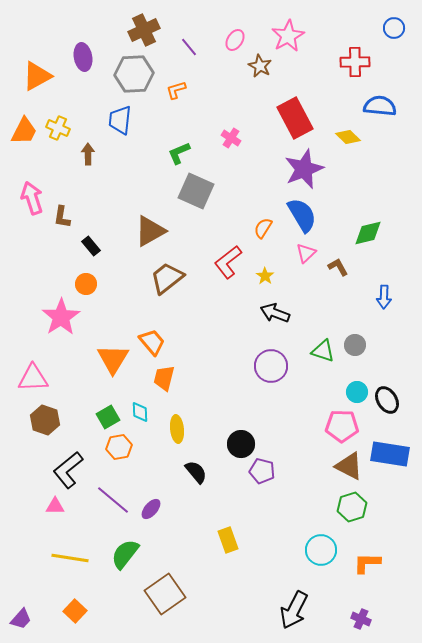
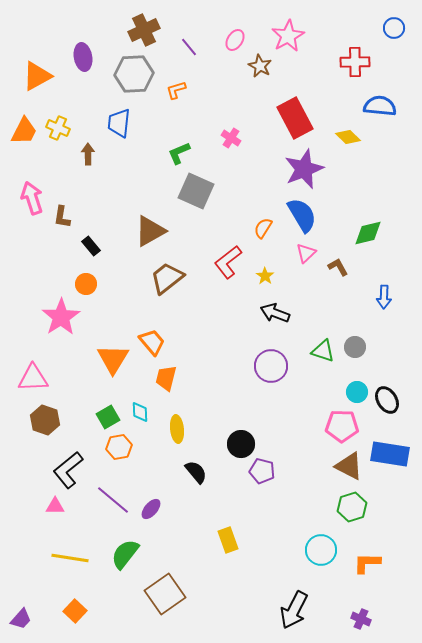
blue trapezoid at (120, 120): moved 1 px left, 3 px down
gray circle at (355, 345): moved 2 px down
orange trapezoid at (164, 378): moved 2 px right
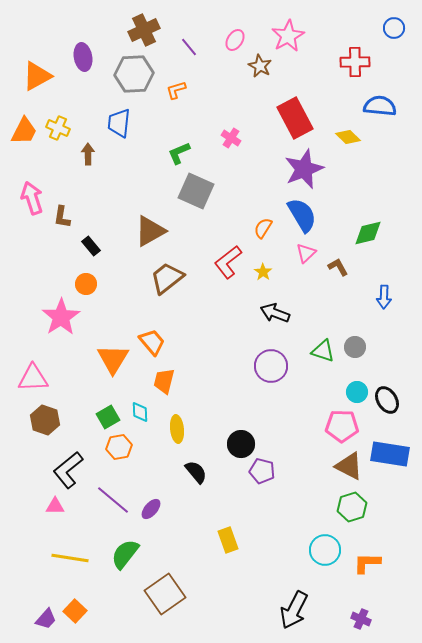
yellow star at (265, 276): moved 2 px left, 4 px up
orange trapezoid at (166, 378): moved 2 px left, 3 px down
cyan circle at (321, 550): moved 4 px right
purple trapezoid at (21, 619): moved 25 px right
